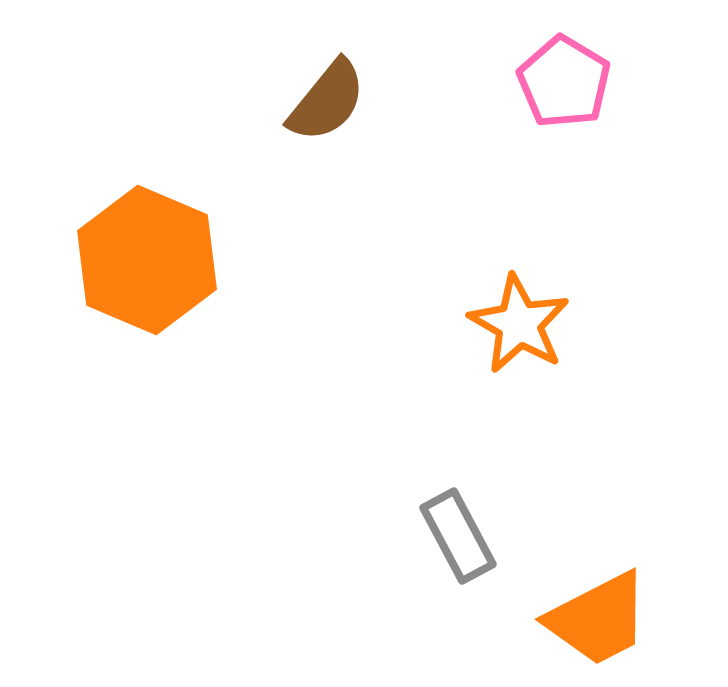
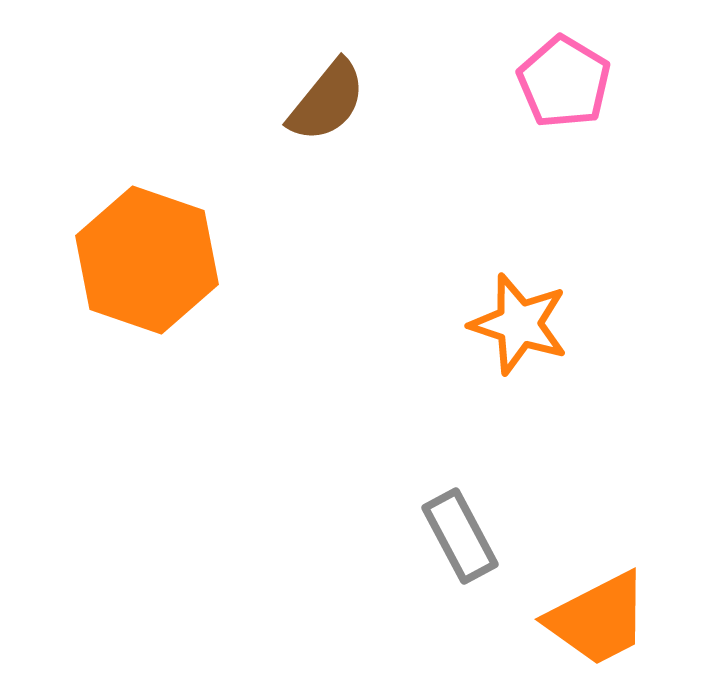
orange hexagon: rotated 4 degrees counterclockwise
orange star: rotated 12 degrees counterclockwise
gray rectangle: moved 2 px right
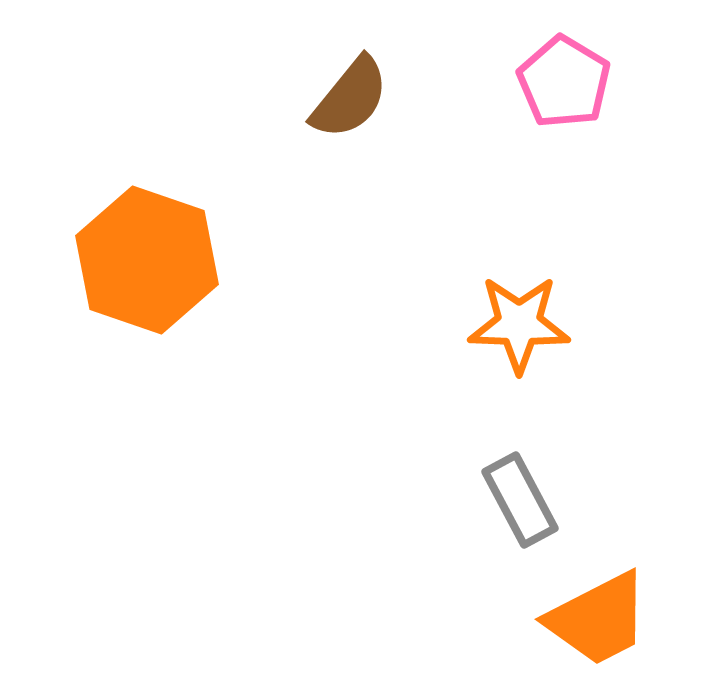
brown semicircle: moved 23 px right, 3 px up
orange star: rotated 16 degrees counterclockwise
gray rectangle: moved 60 px right, 36 px up
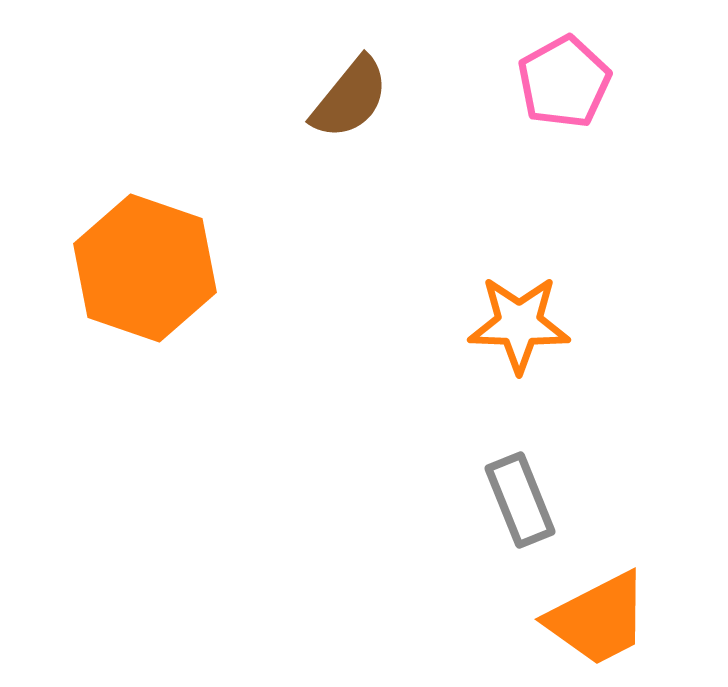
pink pentagon: rotated 12 degrees clockwise
orange hexagon: moved 2 px left, 8 px down
gray rectangle: rotated 6 degrees clockwise
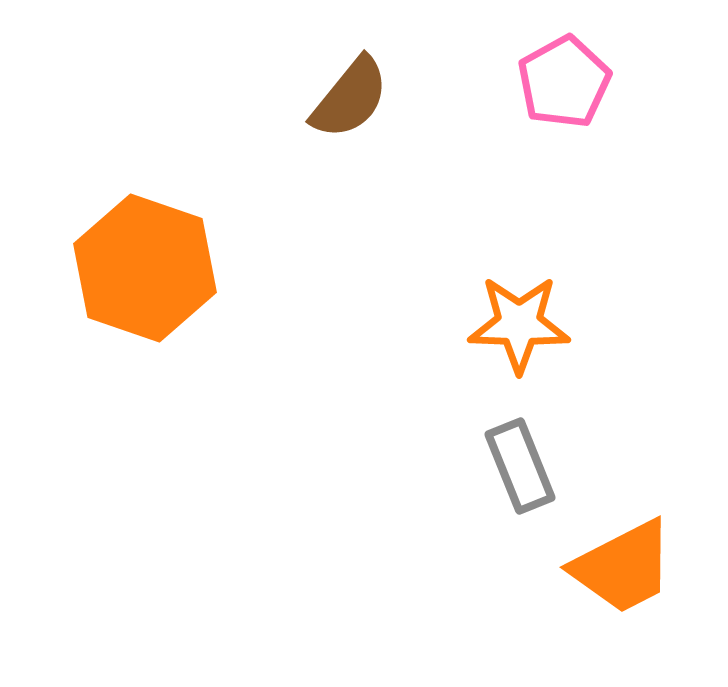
gray rectangle: moved 34 px up
orange trapezoid: moved 25 px right, 52 px up
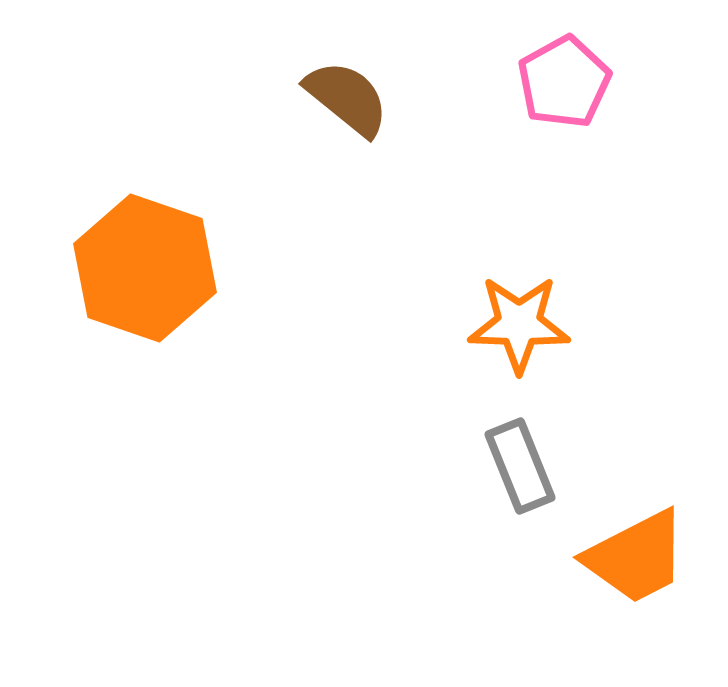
brown semicircle: moved 3 px left; rotated 90 degrees counterclockwise
orange trapezoid: moved 13 px right, 10 px up
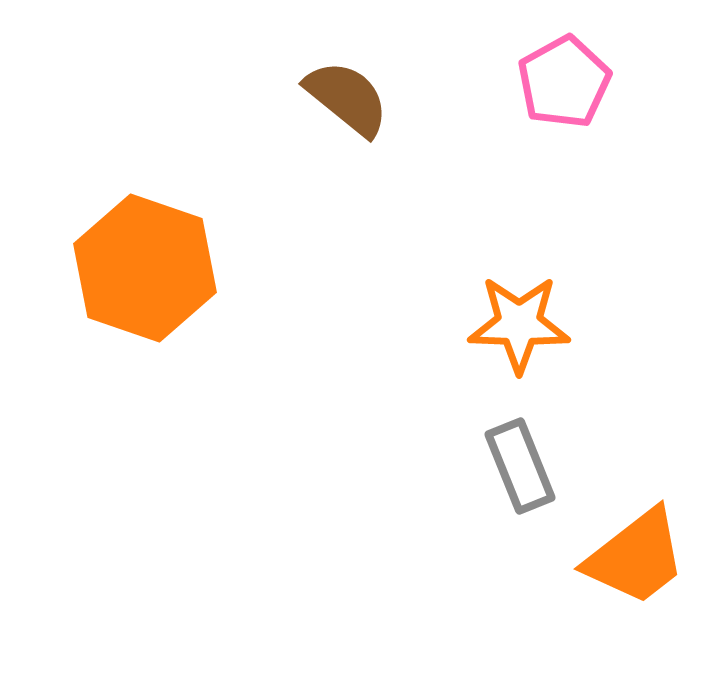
orange trapezoid: rotated 11 degrees counterclockwise
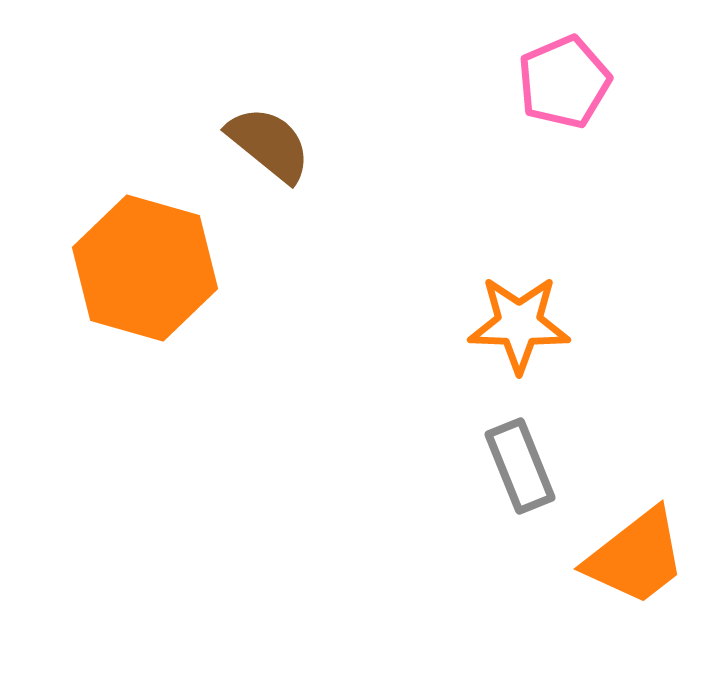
pink pentagon: rotated 6 degrees clockwise
brown semicircle: moved 78 px left, 46 px down
orange hexagon: rotated 3 degrees counterclockwise
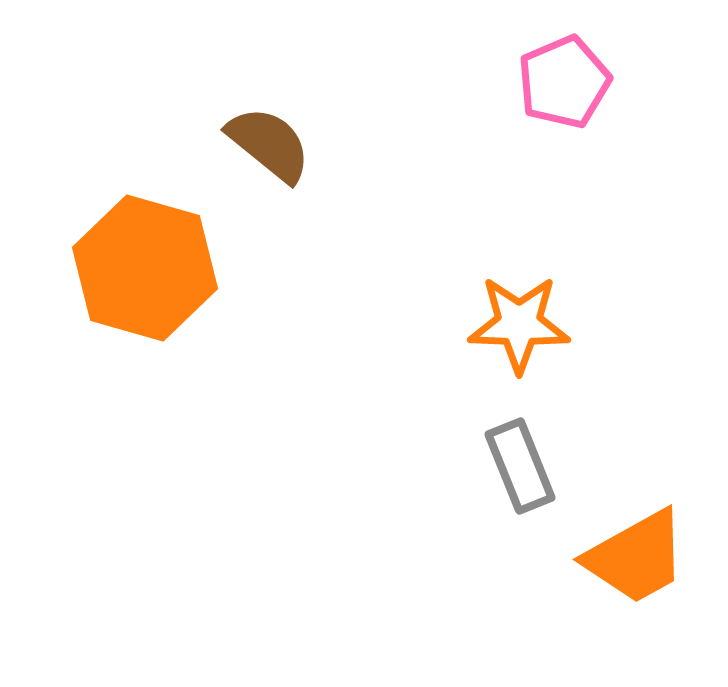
orange trapezoid: rotated 9 degrees clockwise
